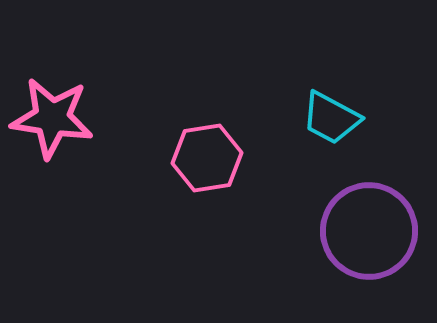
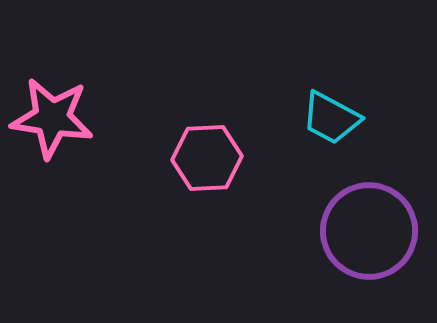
pink hexagon: rotated 6 degrees clockwise
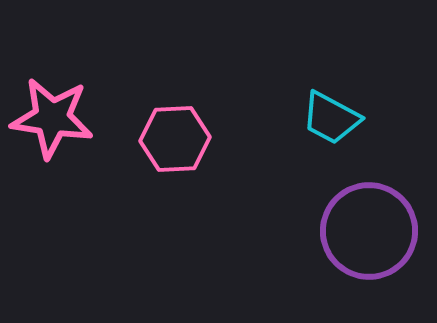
pink hexagon: moved 32 px left, 19 px up
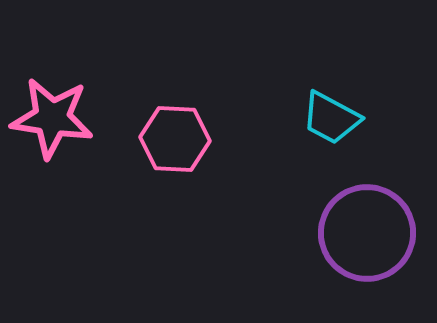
pink hexagon: rotated 6 degrees clockwise
purple circle: moved 2 px left, 2 px down
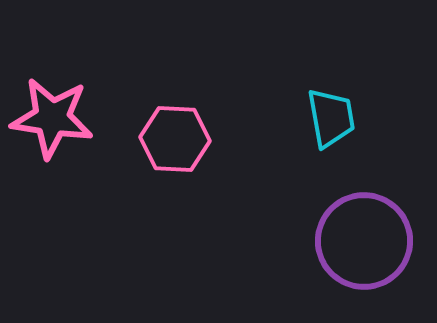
cyan trapezoid: rotated 128 degrees counterclockwise
purple circle: moved 3 px left, 8 px down
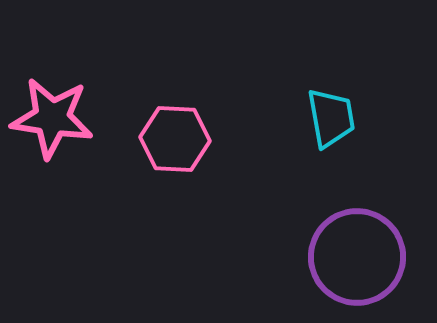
purple circle: moved 7 px left, 16 px down
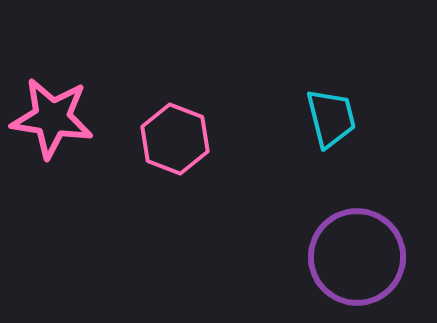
cyan trapezoid: rotated 4 degrees counterclockwise
pink hexagon: rotated 18 degrees clockwise
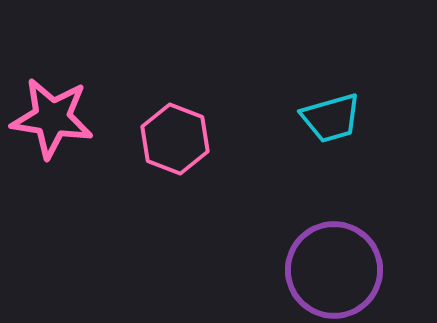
cyan trapezoid: rotated 88 degrees clockwise
purple circle: moved 23 px left, 13 px down
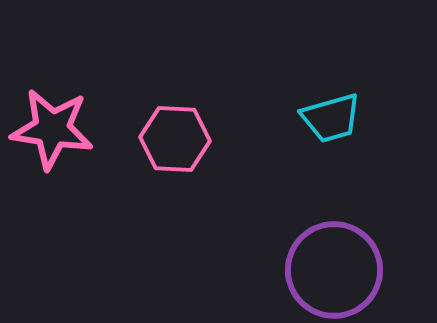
pink star: moved 11 px down
pink hexagon: rotated 18 degrees counterclockwise
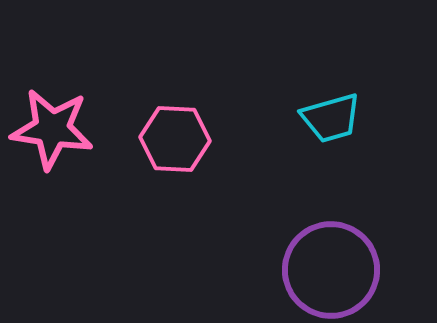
purple circle: moved 3 px left
